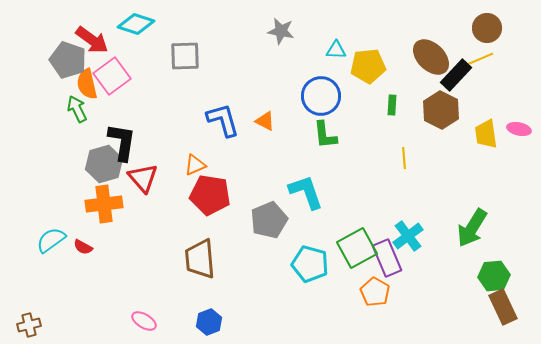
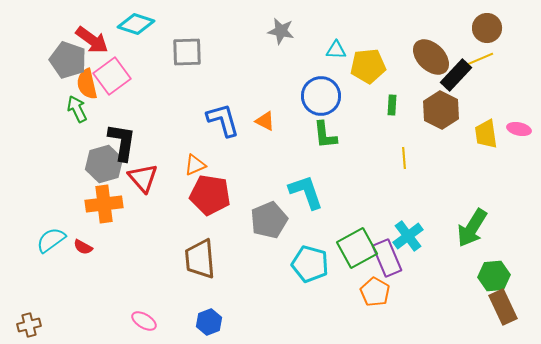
gray square at (185, 56): moved 2 px right, 4 px up
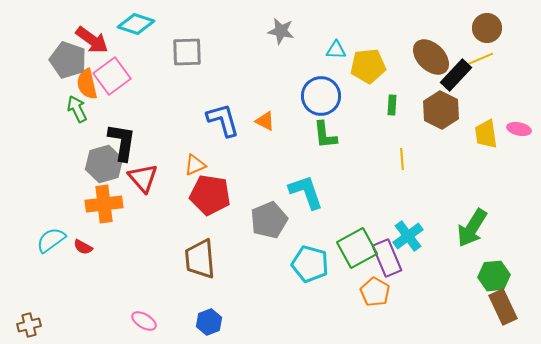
yellow line at (404, 158): moved 2 px left, 1 px down
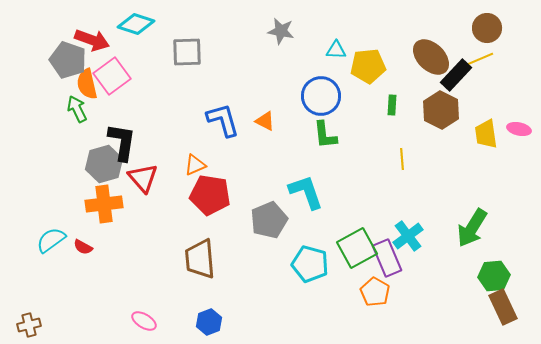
red arrow at (92, 40): rotated 16 degrees counterclockwise
